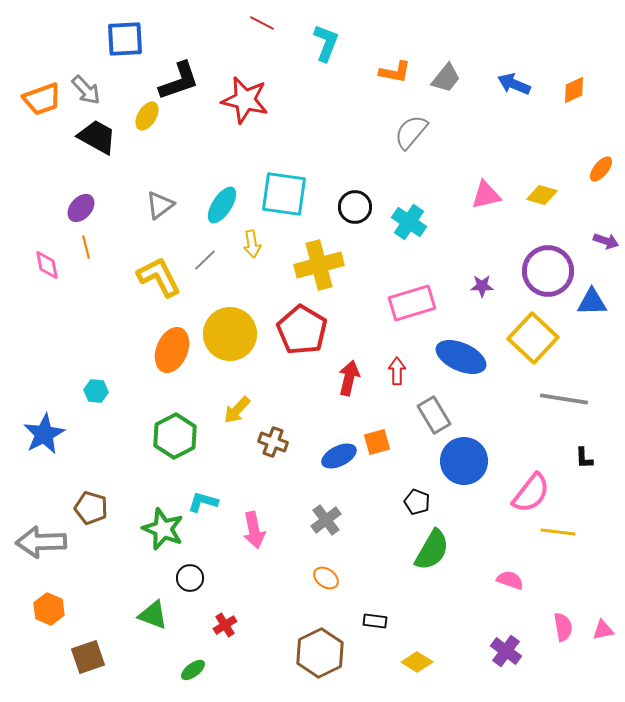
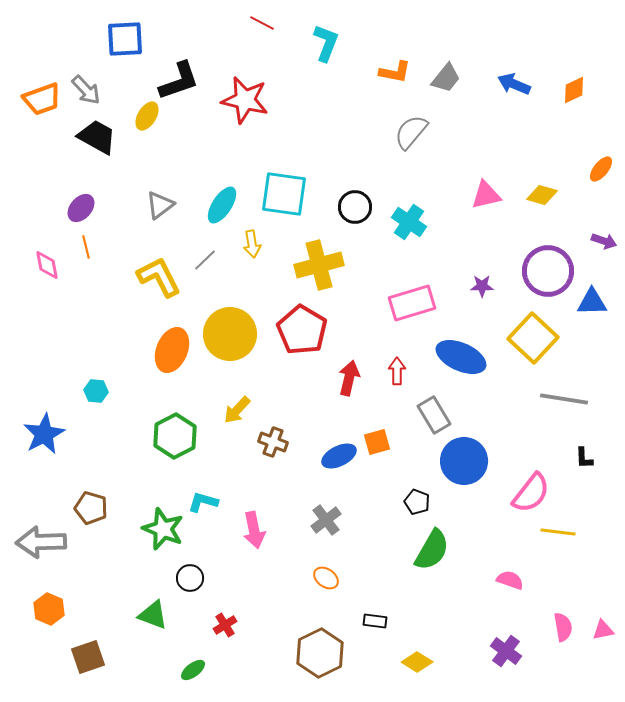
purple arrow at (606, 241): moved 2 px left
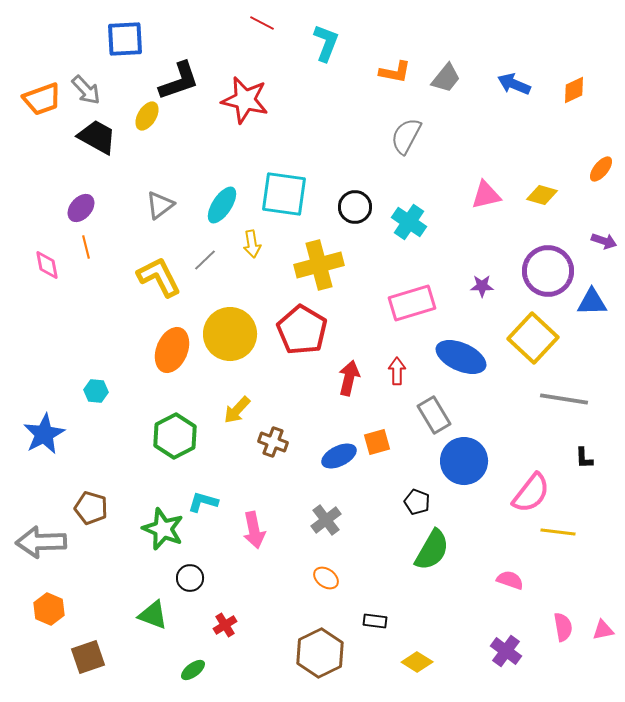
gray semicircle at (411, 132): moved 5 px left, 4 px down; rotated 12 degrees counterclockwise
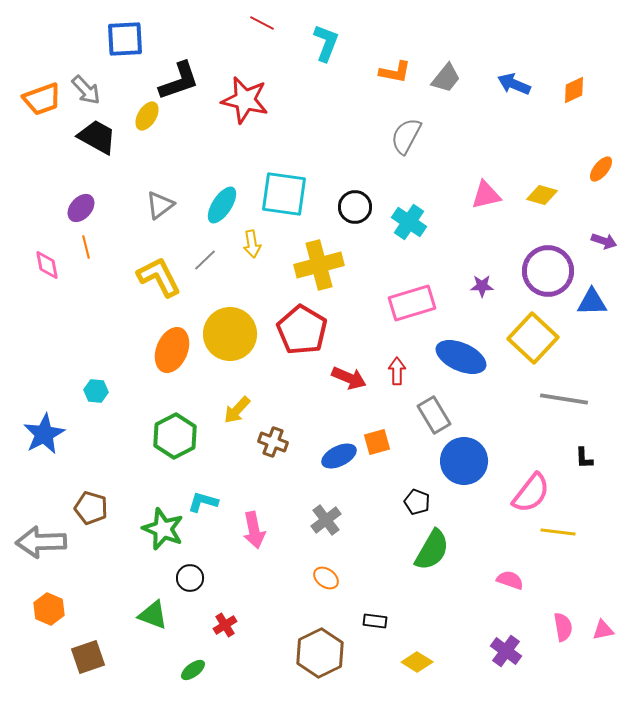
red arrow at (349, 378): rotated 100 degrees clockwise
